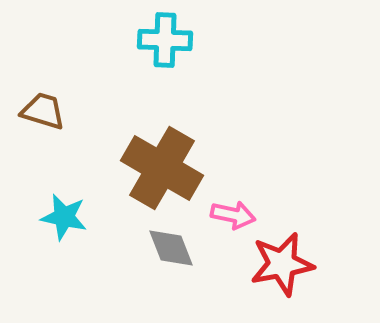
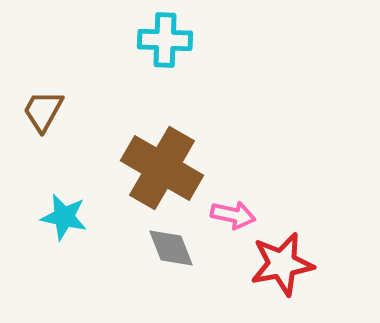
brown trapezoid: rotated 78 degrees counterclockwise
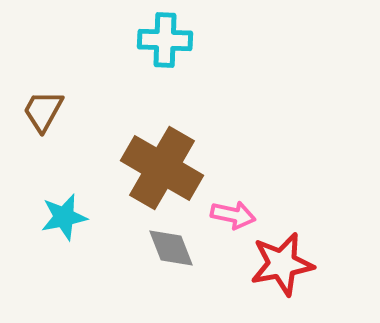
cyan star: rotated 24 degrees counterclockwise
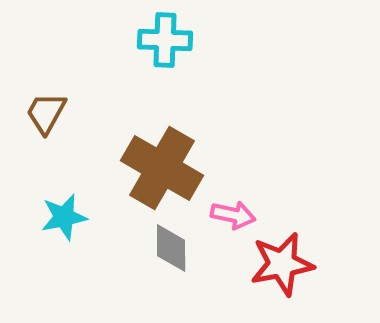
brown trapezoid: moved 3 px right, 2 px down
gray diamond: rotated 21 degrees clockwise
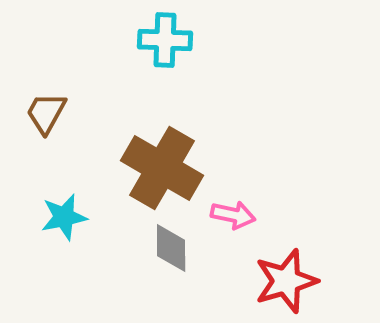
red star: moved 4 px right, 17 px down; rotated 6 degrees counterclockwise
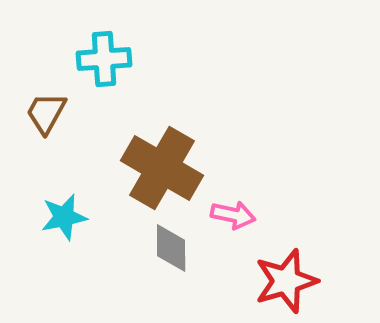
cyan cross: moved 61 px left, 19 px down; rotated 6 degrees counterclockwise
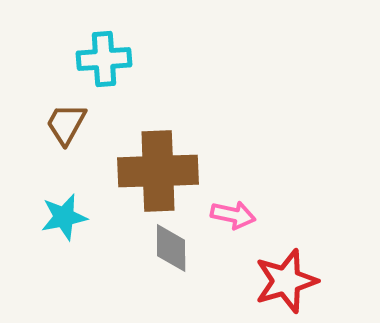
brown trapezoid: moved 20 px right, 11 px down
brown cross: moved 4 px left, 3 px down; rotated 32 degrees counterclockwise
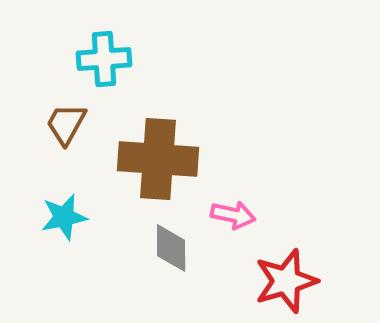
brown cross: moved 12 px up; rotated 6 degrees clockwise
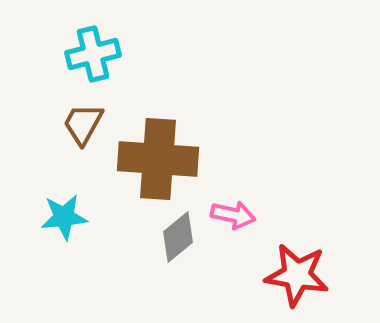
cyan cross: moved 11 px left, 5 px up; rotated 10 degrees counterclockwise
brown trapezoid: moved 17 px right
cyan star: rotated 6 degrees clockwise
gray diamond: moved 7 px right, 11 px up; rotated 51 degrees clockwise
red star: moved 11 px right, 6 px up; rotated 26 degrees clockwise
